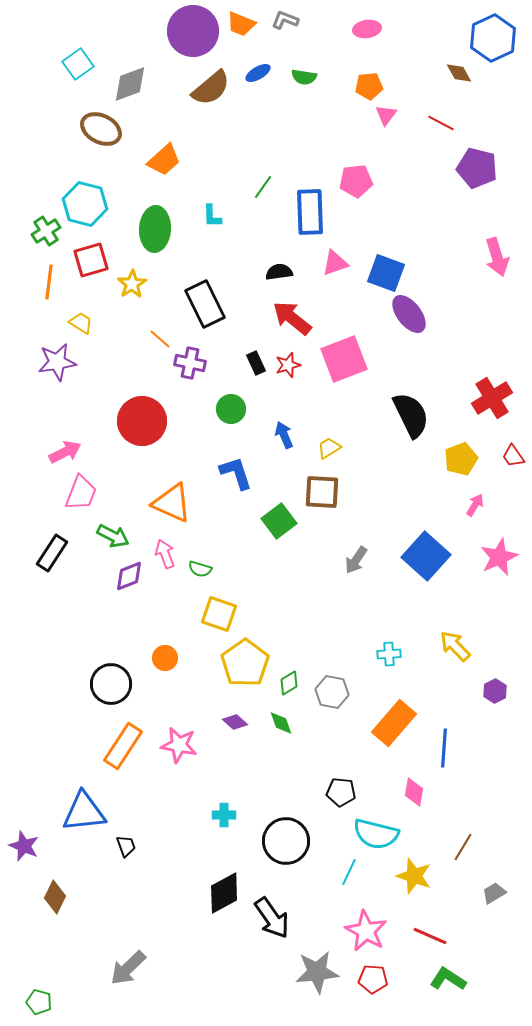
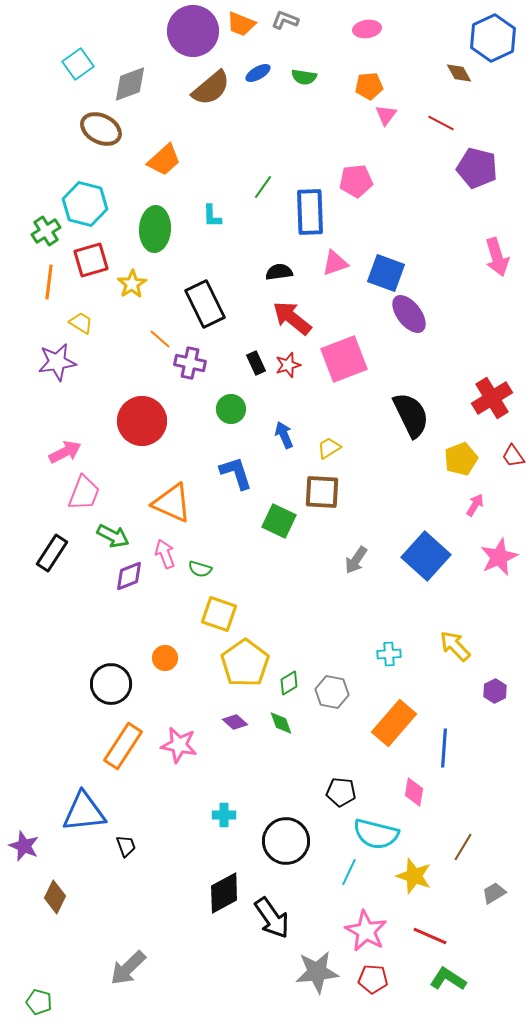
pink trapezoid at (81, 493): moved 3 px right
green square at (279, 521): rotated 28 degrees counterclockwise
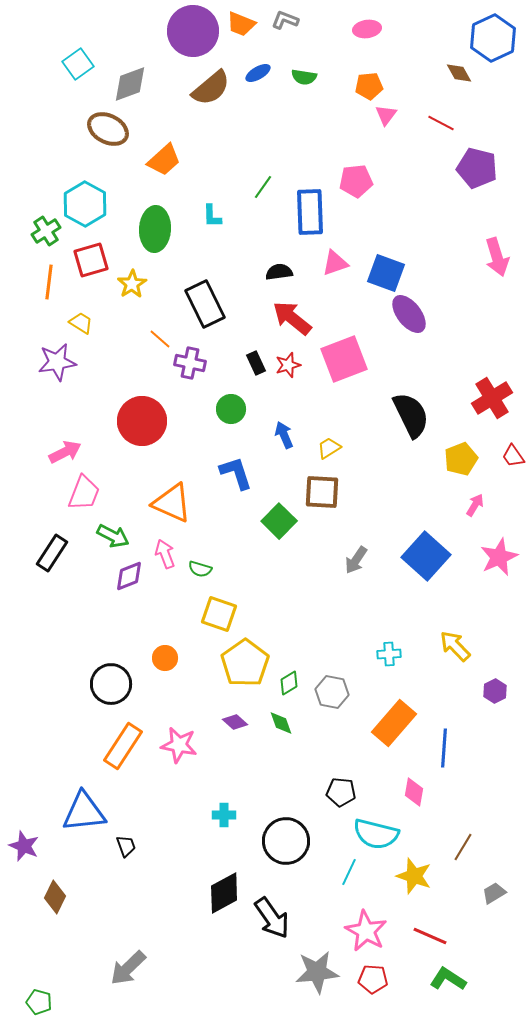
brown ellipse at (101, 129): moved 7 px right
cyan hexagon at (85, 204): rotated 15 degrees clockwise
green square at (279, 521): rotated 20 degrees clockwise
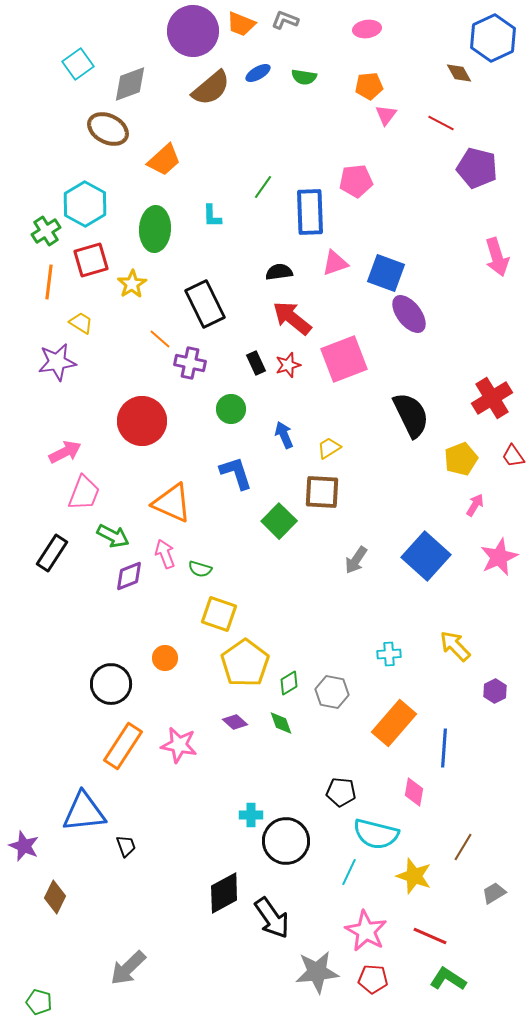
cyan cross at (224, 815): moved 27 px right
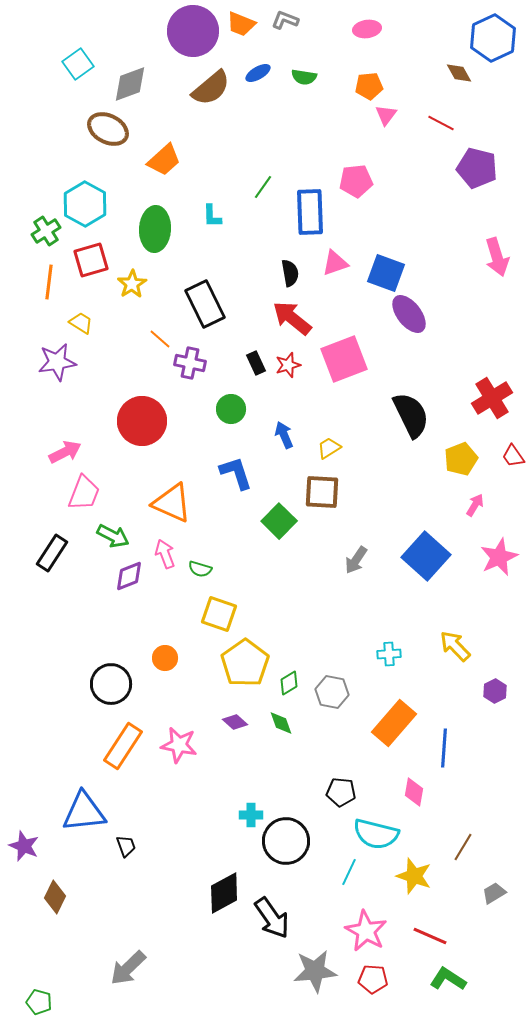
black semicircle at (279, 272): moved 11 px right, 1 px down; rotated 88 degrees clockwise
gray star at (317, 972): moved 2 px left, 1 px up
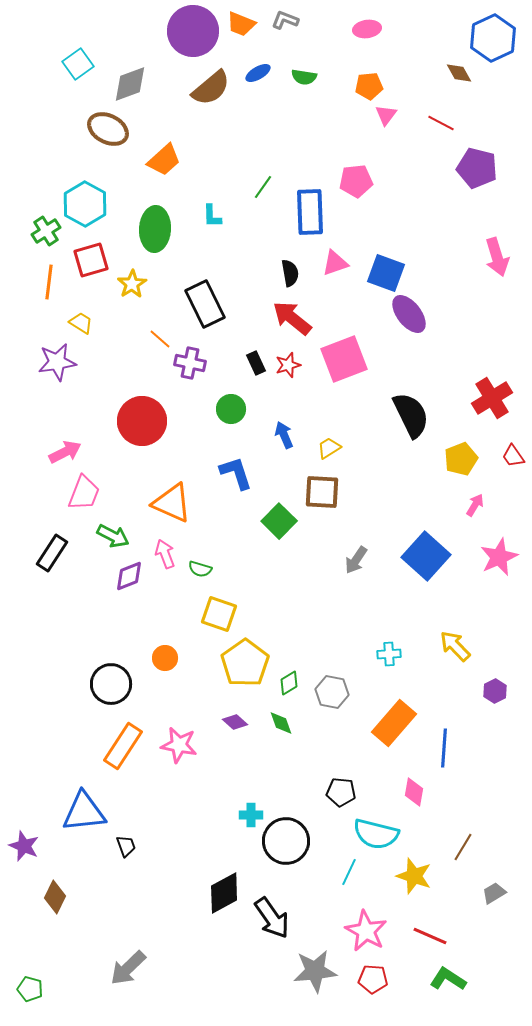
green pentagon at (39, 1002): moved 9 px left, 13 px up
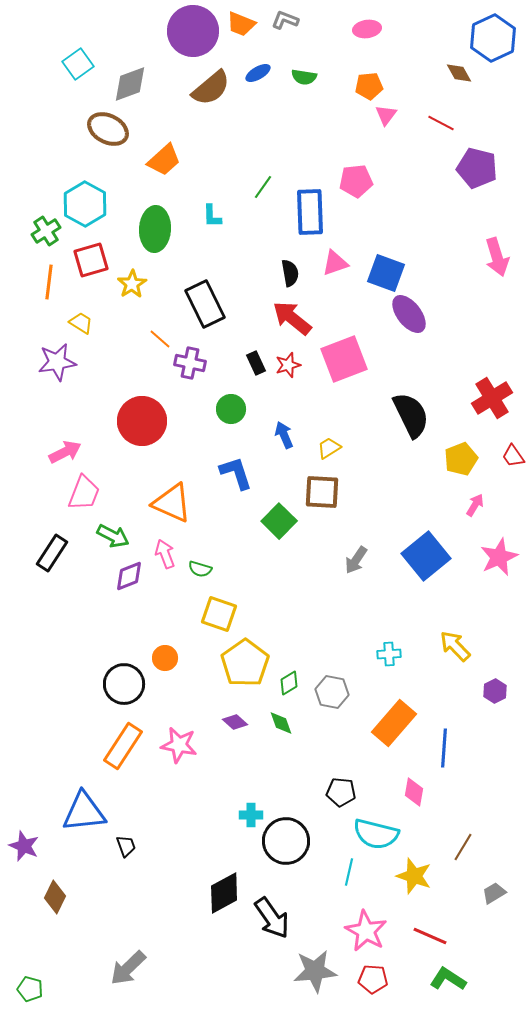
blue square at (426, 556): rotated 9 degrees clockwise
black circle at (111, 684): moved 13 px right
cyan line at (349, 872): rotated 12 degrees counterclockwise
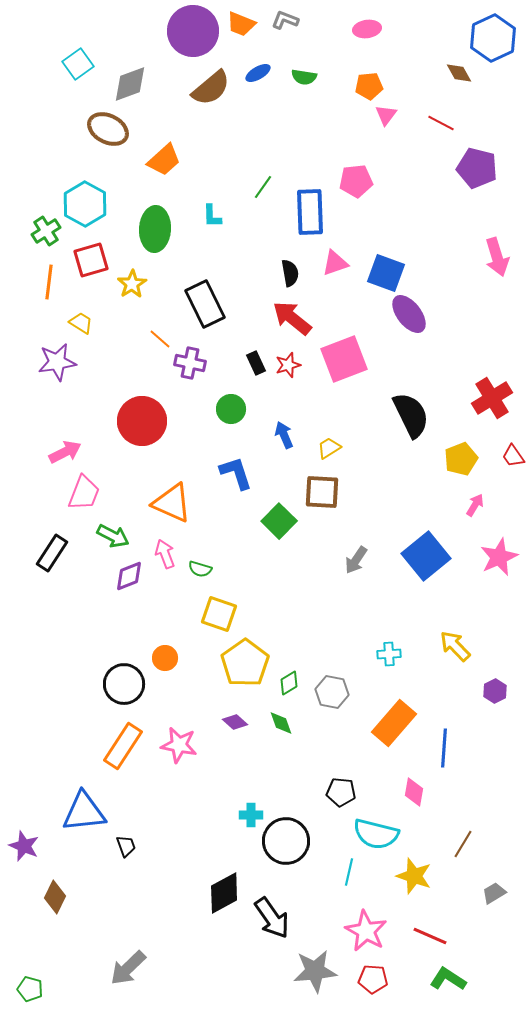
brown line at (463, 847): moved 3 px up
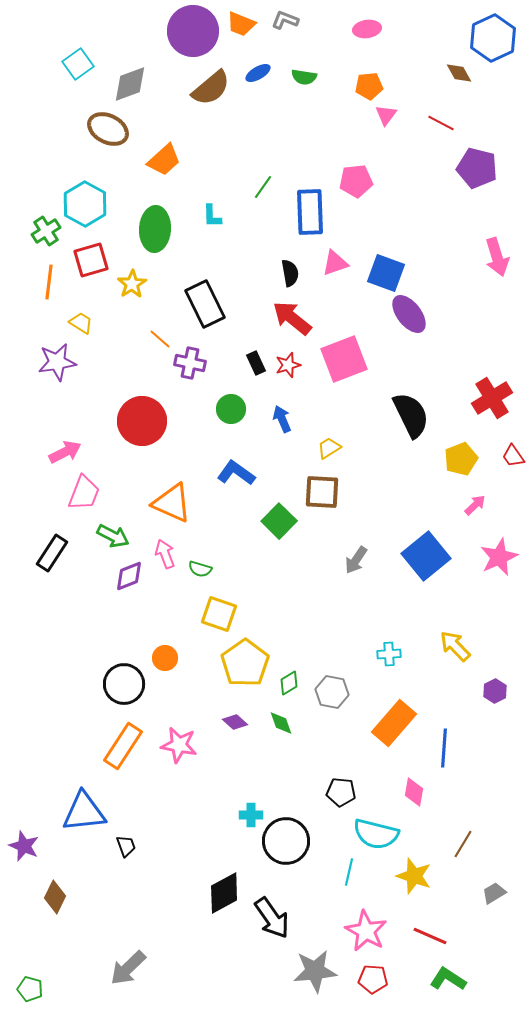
blue arrow at (284, 435): moved 2 px left, 16 px up
blue L-shape at (236, 473): rotated 36 degrees counterclockwise
pink arrow at (475, 505): rotated 15 degrees clockwise
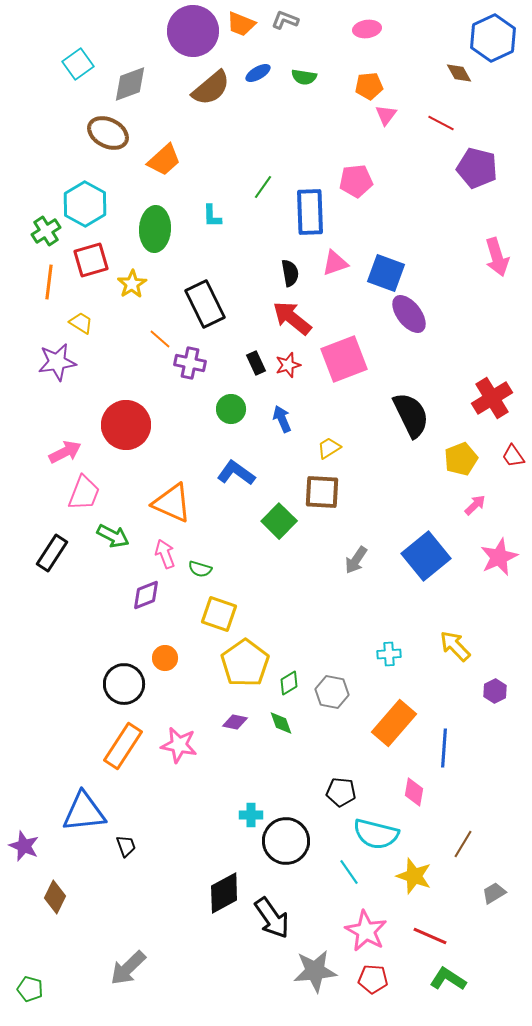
brown ellipse at (108, 129): moved 4 px down
red circle at (142, 421): moved 16 px left, 4 px down
purple diamond at (129, 576): moved 17 px right, 19 px down
purple diamond at (235, 722): rotated 30 degrees counterclockwise
cyan line at (349, 872): rotated 48 degrees counterclockwise
